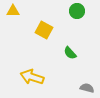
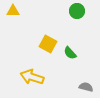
yellow square: moved 4 px right, 14 px down
gray semicircle: moved 1 px left, 1 px up
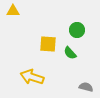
green circle: moved 19 px down
yellow square: rotated 24 degrees counterclockwise
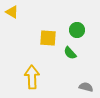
yellow triangle: moved 1 px left, 1 px down; rotated 32 degrees clockwise
yellow square: moved 6 px up
yellow arrow: rotated 70 degrees clockwise
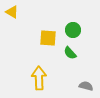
green circle: moved 4 px left
yellow arrow: moved 7 px right, 1 px down
gray semicircle: moved 1 px up
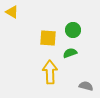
green semicircle: rotated 112 degrees clockwise
yellow arrow: moved 11 px right, 6 px up
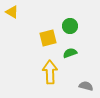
green circle: moved 3 px left, 4 px up
yellow square: rotated 18 degrees counterclockwise
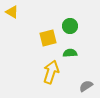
green semicircle: rotated 16 degrees clockwise
yellow arrow: moved 1 px right; rotated 20 degrees clockwise
gray semicircle: rotated 48 degrees counterclockwise
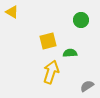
green circle: moved 11 px right, 6 px up
yellow square: moved 3 px down
gray semicircle: moved 1 px right
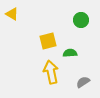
yellow triangle: moved 2 px down
yellow arrow: rotated 30 degrees counterclockwise
gray semicircle: moved 4 px left, 4 px up
